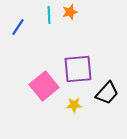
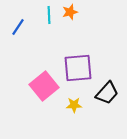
purple square: moved 1 px up
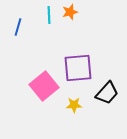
blue line: rotated 18 degrees counterclockwise
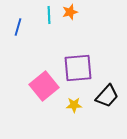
black trapezoid: moved 3 px down
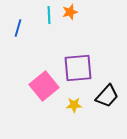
blue line: moved 1 px down
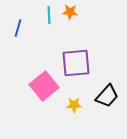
orange star: rotated 21 degrees clockwise
purple square: moved 2 px left, 5 px up
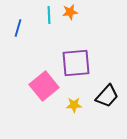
orange star: rotated 14 degrees counterclockwise
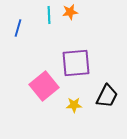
black trapezoid: rotated 15 degrees counterclockwise
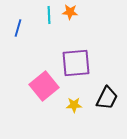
orange star: rotated 14 degrees clockwise
black trapezoid: moved 2 px down
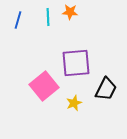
cyan line: moved 1 px left, 2 px down
blue line: moved 8 px up
black trapezoid: moved 1 px left, 9 px up
yellow star: moved 2 px up; rotated 21 degrees counterclockwise
